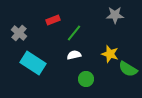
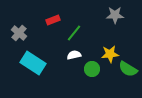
yellow star: rotated 24 degrees counterclockwise
green circle: moved 6 px right, 10 px up
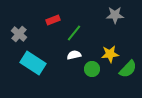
gray cross: moved 1 px down
green semicircle: rotated 78 degrees counterclockwise
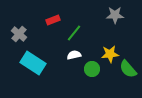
green semicircle: rotated 96 degrees clockwise
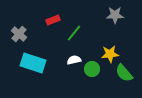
white semicircle: moved 5 px down
cyan rectangle: rotated 15 degrees counterclockwise
green semicircle: moved 4 px left, 4 px down
